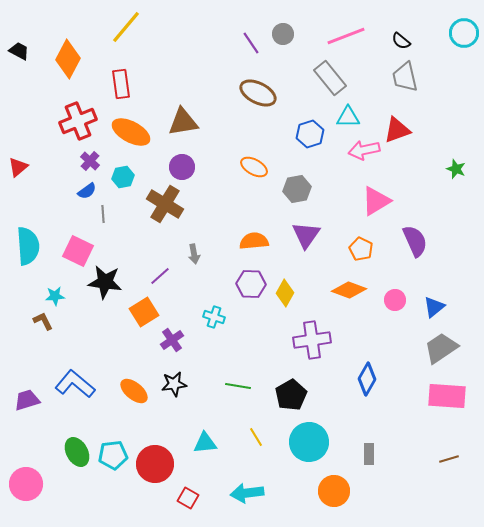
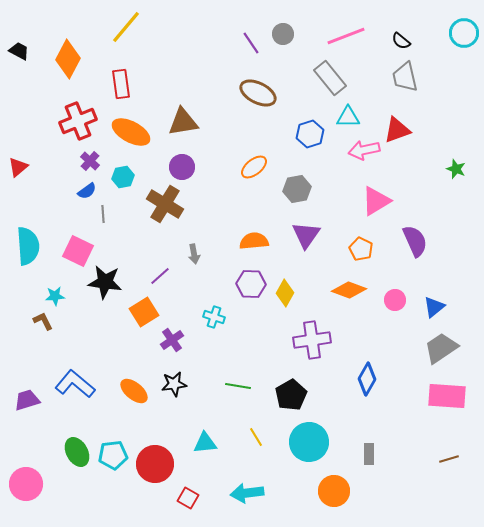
orange ellipse at (254, 167): rotated 68 degrees counterclockwise
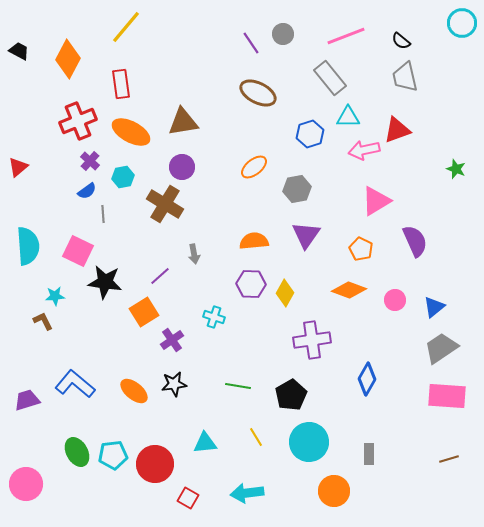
cyan circle at (464, 33): moved 2 px left, 10 px up
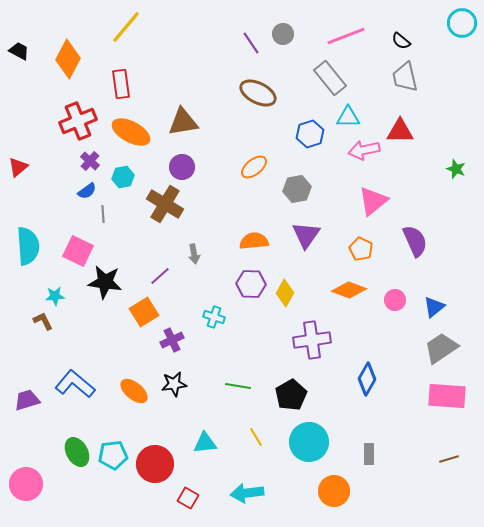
red triangle at (397, 130): moved 3 px right, 1 px down; rotated 20 degrees clockwise
pink triangle at (376, 201): moved 3 px left; rotated 8 degrees counterclockwise
purple cross at (172, 340): rotated 10 degrees clockwise
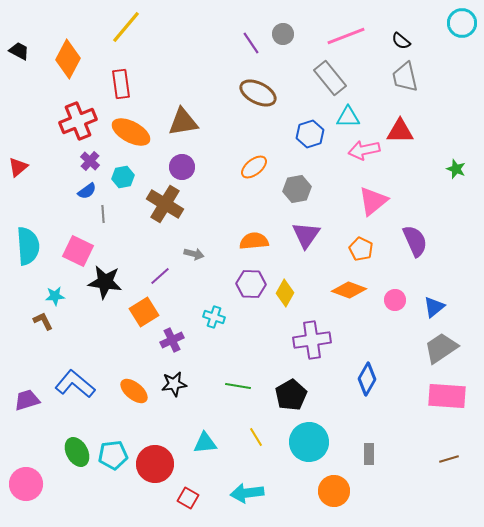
gray arrow at (194, 254): rotated 66 degrees counterclockwise
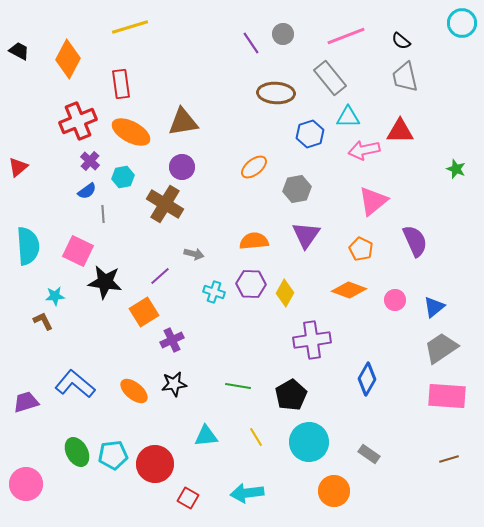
yellow line at (126, 27): moved 4 px right; rotated 33 degrees clockwise
brown ellipse at (258, 93): moved 18 px right; rotated 24 degrees counterclockwise
cyan cross at (214, 317): moved 25 px up
purple trapezoid at (27, 400): moved 1 px left, 2 px down
cyan triangle at (205, 443): moved 1 px right, 7 px up
gray rectangle at (369, 454): rotated 55 degrees counterclockwise
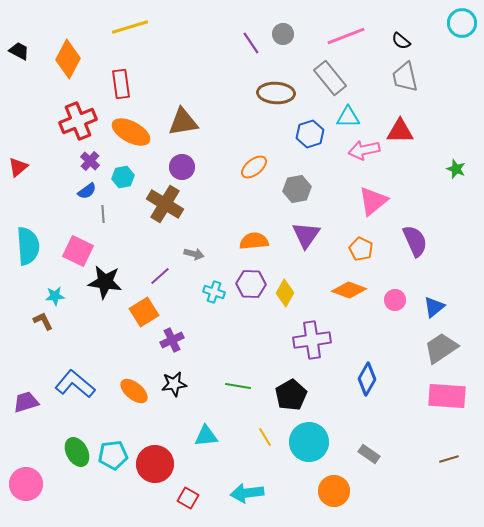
yellow line at (256, 437): moved 9 px right
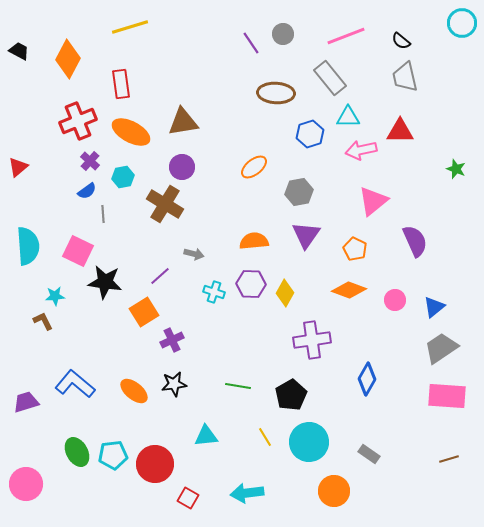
pink arrow at (364, 150): moved 3 px left
gray hexagon at (297, 189): moved 2 px right, 3 px down
orange pentagon at (361, 249): moved 6 px left
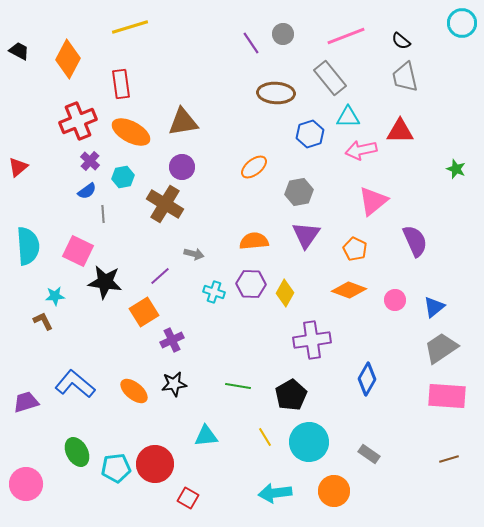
cyan pentagon at (113, 455): moved 3 px right, 13 px down
cyan arrow at (247, 493): moved 28 px right
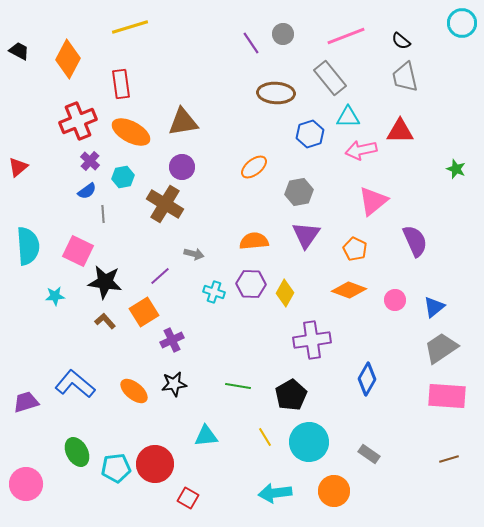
brown L-shape at (43, 321): moved 62 px right; rotated 15 degrees counterclockwise
